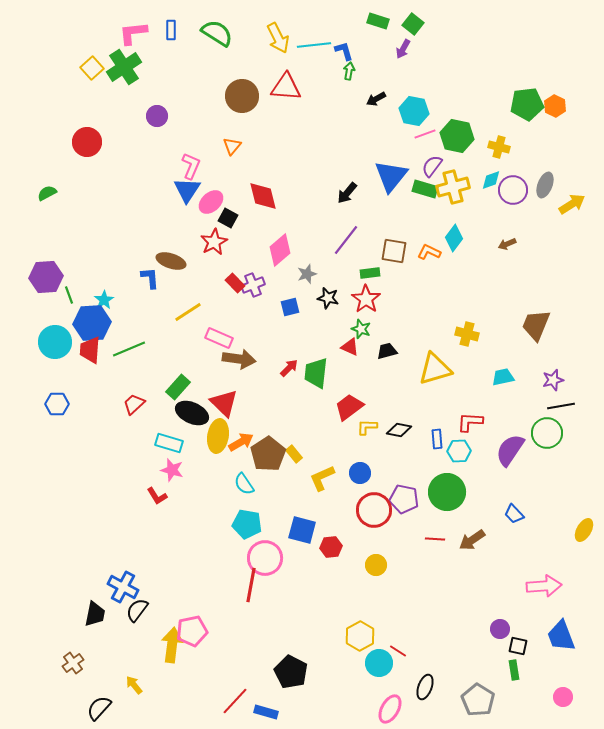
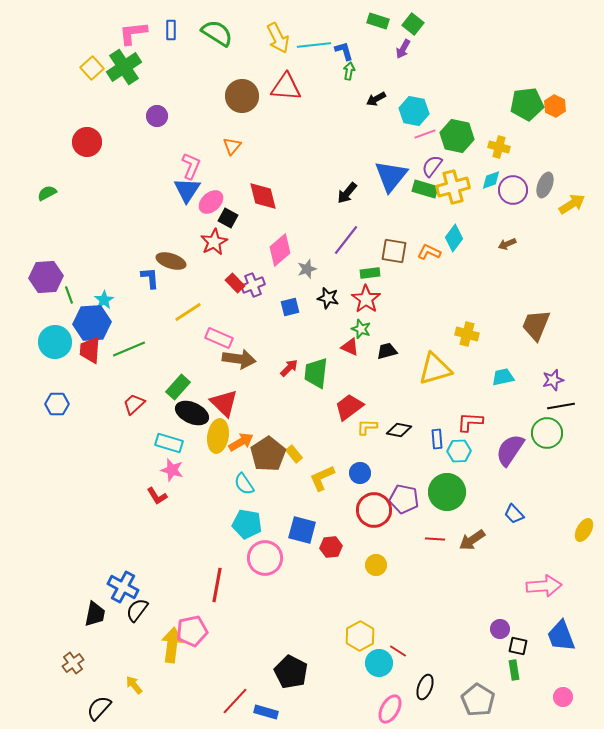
gray star at (307, 274): moved 5 px up
red line at (251, 585): moved 34 px left
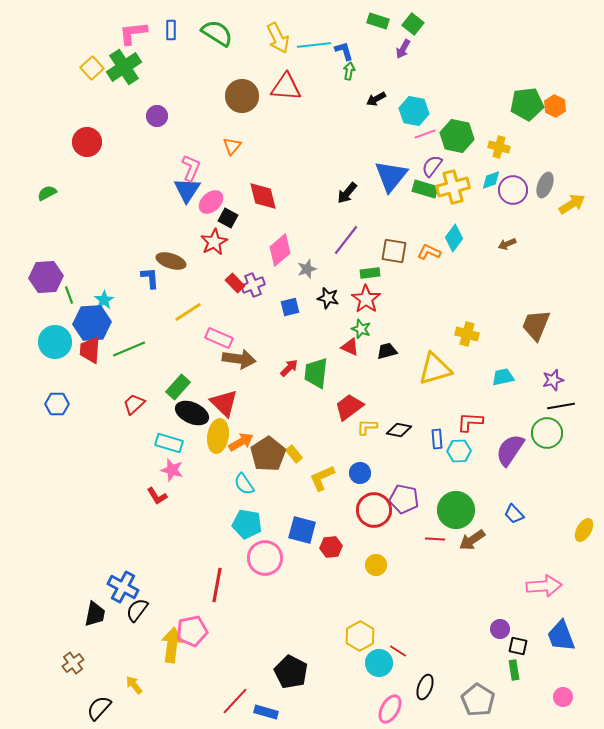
pink L-shape at (191, 166): moved 2 px down
green circle at (447, 492): moved 9 px right, 18 px down
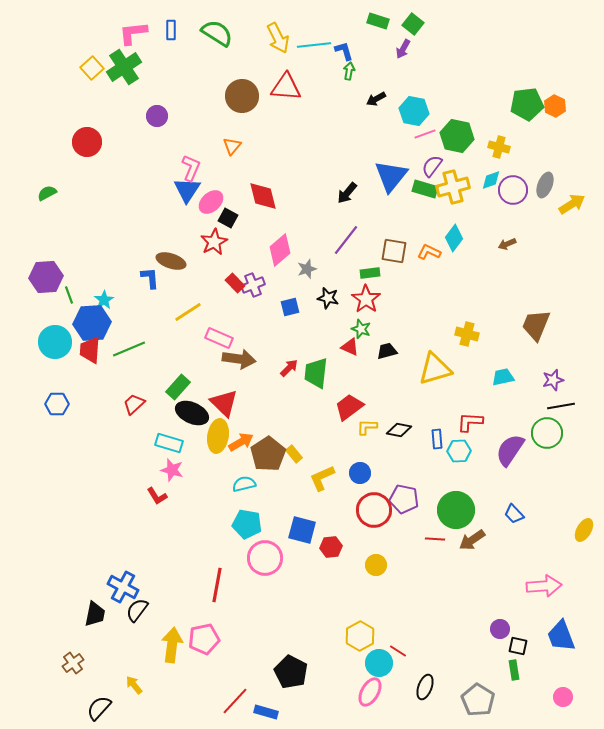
cyan semicircle at (244, 484): rotated 110 degrees clockwise
pink pentagon at (192, 631): moved 12 px right, 8 px down
pink ellipse at (390, 709): moved 20 px left, 17 px up
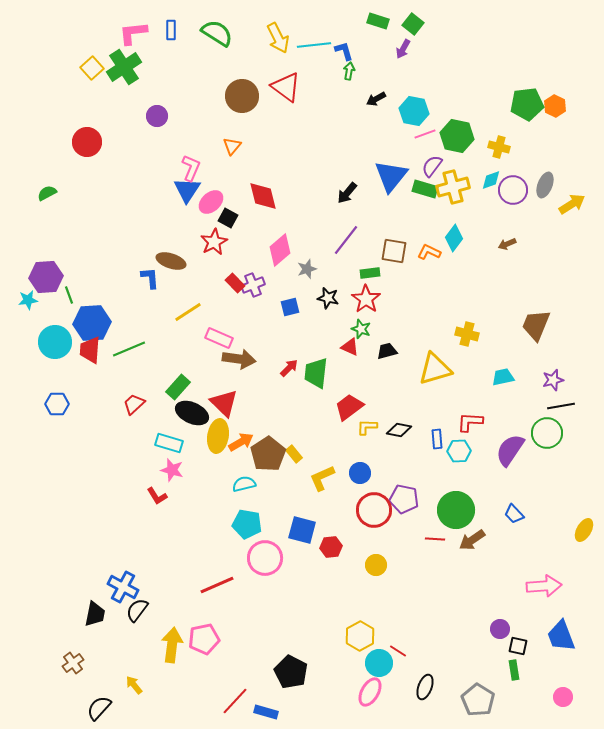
red triangle at (286, 87): rotated 32 degrees clockwise
cyan star at (104, 300): moved 76 px left; rotated 24 degrees clockwise
red line at (217, 585): rotated 56 degrees clockwise
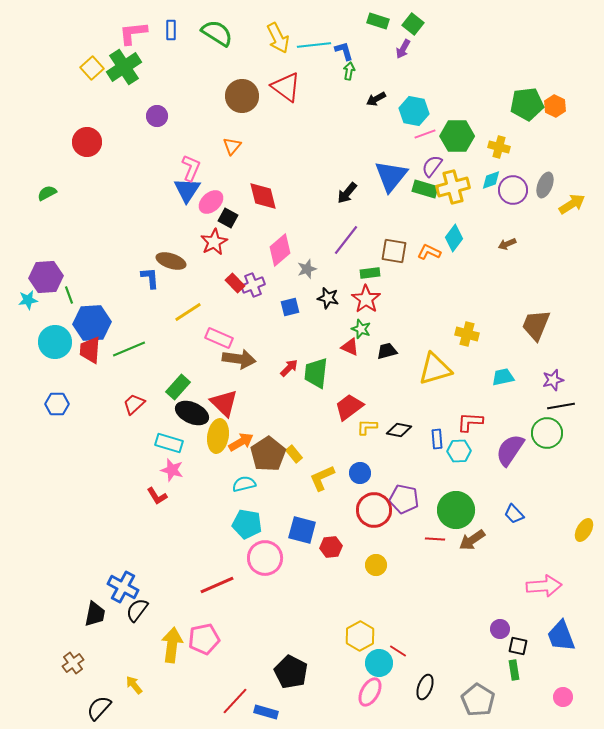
green hexagon at (457, 136): rotated 12 degrees counterclockwise
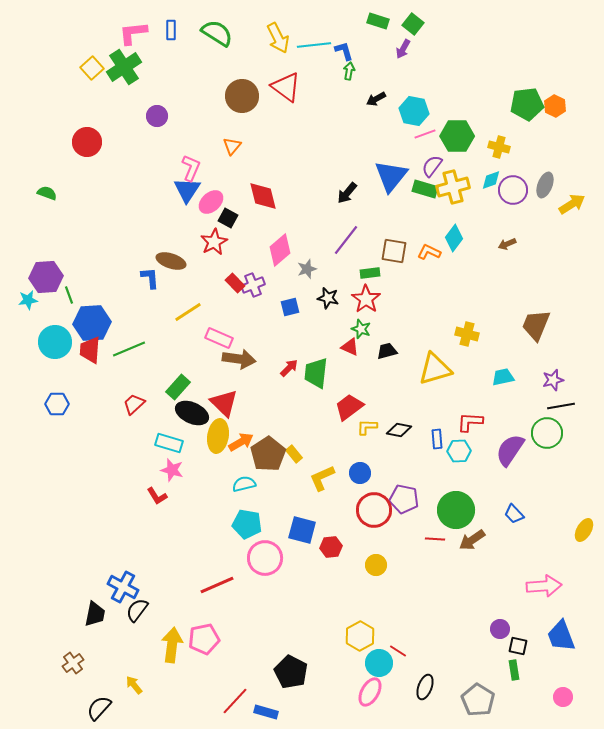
green semicircle at (47, 193): rotated 48 degrees clockwise
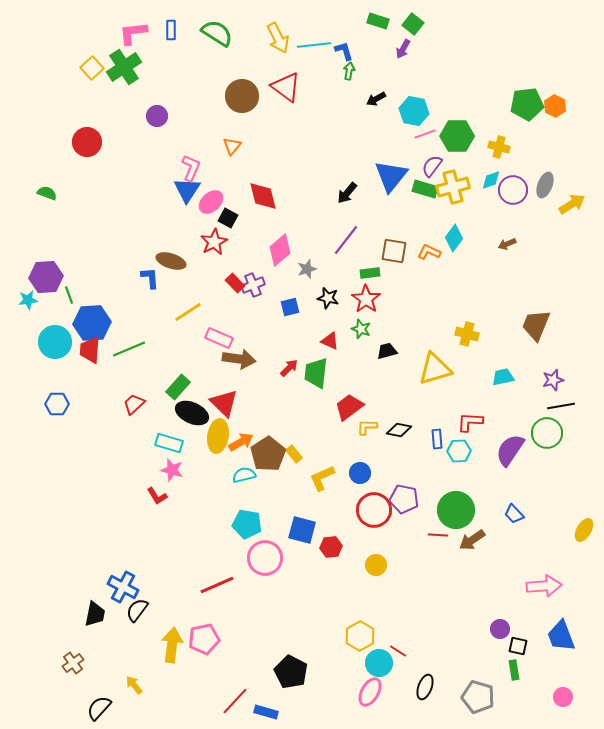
red triangle at (350, 347): moved 20 px left, 6 px up
cyan semicircle at (244, 484): moved 9 px up
red line at (435, 539): moved 3 px right, 4 px up
gray pentagon at (478, 700): moved 3 px up; rotated 16 degrees counterclockwise
